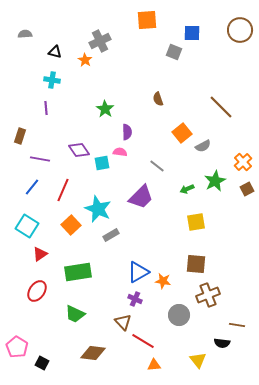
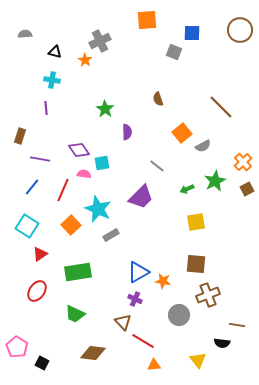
pink semicircle at (120, 152): moved 36 px left, 22 px down
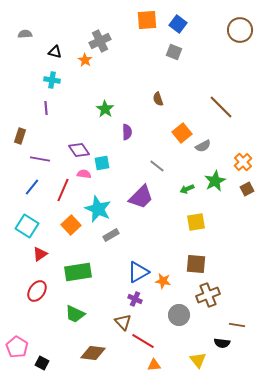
blue square at (192, 33): moved 14 px left, 9 px up; rotated 36 degrees clockwise
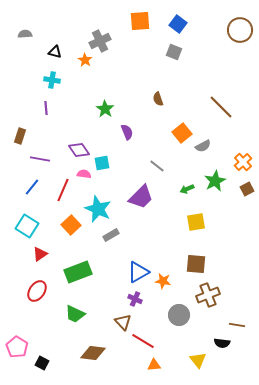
orange square at (147, 20): moved 7 px left, 1 px down
purple semicircle at (127, 132): rotated 21 degrees counterclockwise
green rectangle at (78, 272): rotated 12 degrees counterclockwise
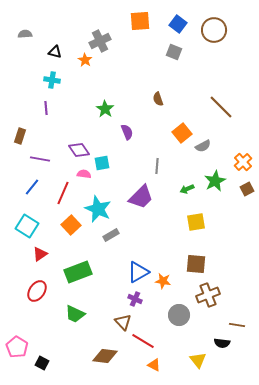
brown circle at (240, 30): moved 26 px left
gray line at (157, 166): rotated 56 degrees clockwise
red line at (63, 190): moved 3 px down
brown diamond at (93, 353): moved 12 px right, 3 px down
orange triangle at (154, 365): rotated 32 degrees clockwise
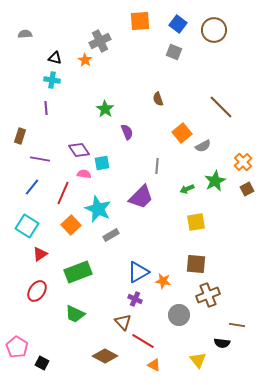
black triangle at (55, 52): moved 6 px down
brown diamond at (105, 356): rotated 20 degrees clockwise
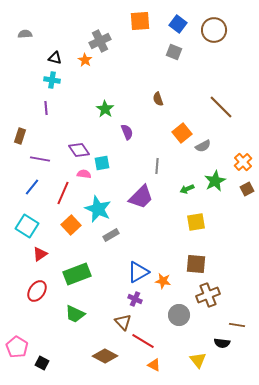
green rectangle at (78, 272): moved 1 px left, 2 px down
